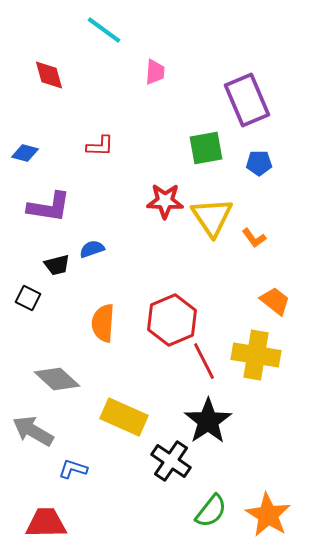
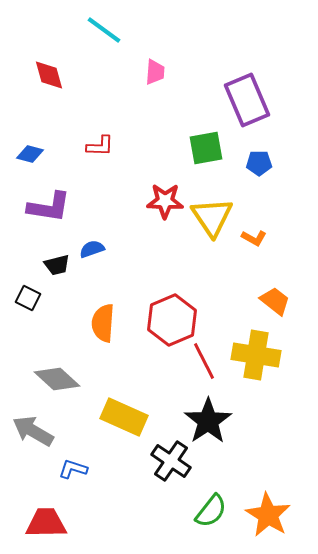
blue diamond: moved 5 px right, 1 px down
orange L-shape: rotated 25 degrees counterclockwise
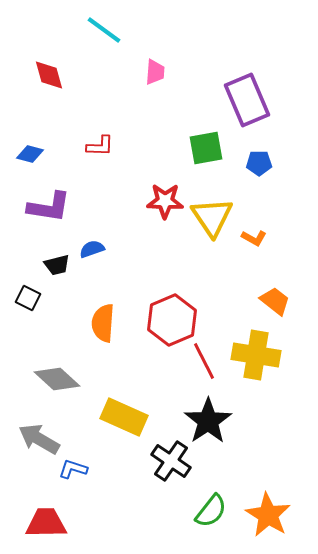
gray arrow: moved 6 px right, 8 px down
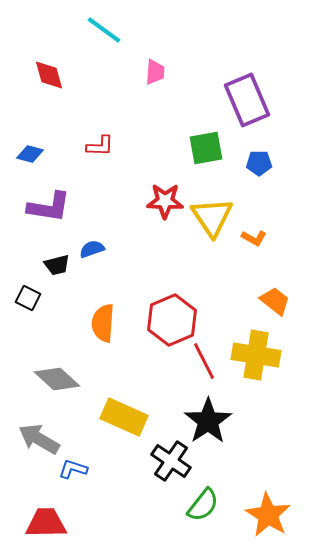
green semicircle: moved 8 px left, 6 px up
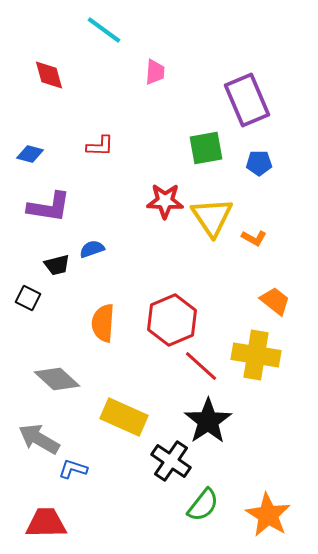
red line: moved 3 px left, 5 px down; rotated 21 degrees counterclockwise
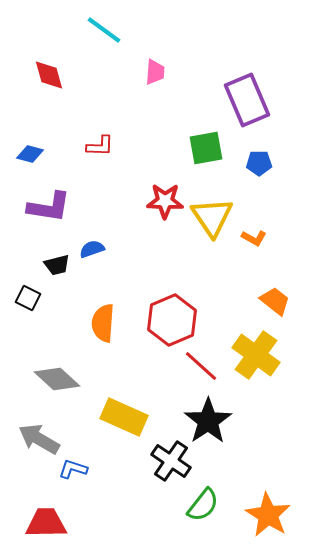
yellow cross: rotated 27 degrees clockwise
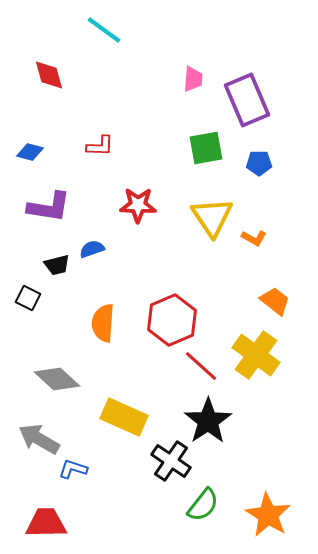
pink trapezoid: moved 38 px right, 7 px down
blue diamond: moved 2 px up
red star: moved 27 px left, 4 px down
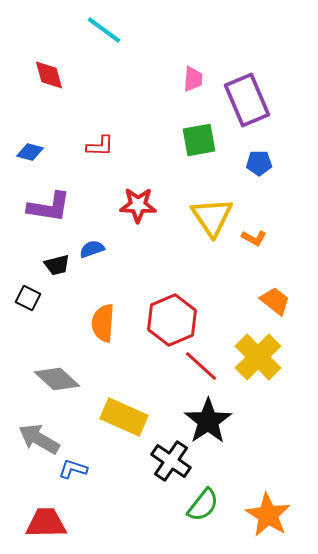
green square: moved 7 px left, 8 px up
yellow cross: moved 2 px right, 2 px down; rotated 9 degrees clockwise
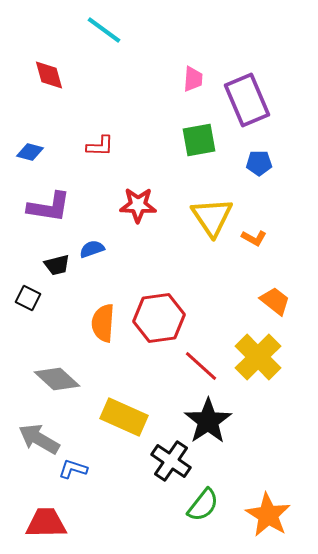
red hexagon: moved 13 px left, 2 px up; rotated 15 degrees clockwise
